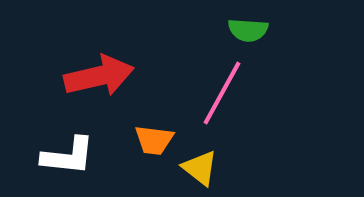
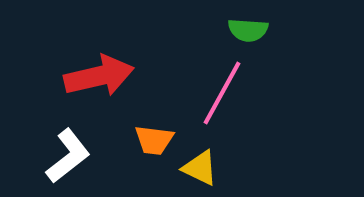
white L-shape: rotated 44 degrees counterclockwise
yellow triangle: rotated 12 degrees counterclockwise
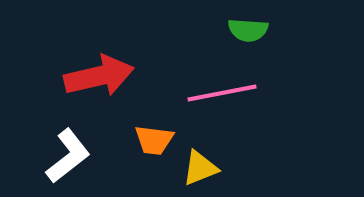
pink line: rotated 50 degrees clockwise
yellow triangle: rotated 48 degrees counterclockwise
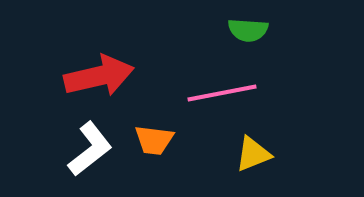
white L-shape: moved 22 px right, 7 px up
yellow triangle: moved 53 px right, 14 px up
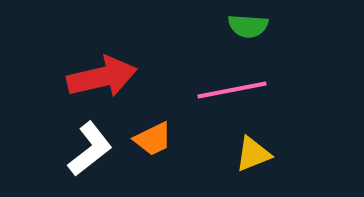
green semicircle: moved 4 px up
red arrow: moved 3 px right, 1 px down
pink line: moved 10 px right, 3 px up
orange trapezoid: moved 1 px left, 1 px up; rotated 33 degrees counterclockwise
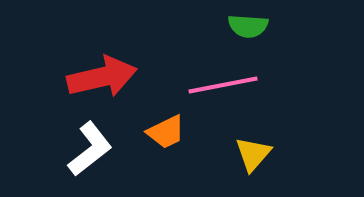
pink line: moved 9 px left, 5 px up
orange trapezoid: moved 13 px right, 7 px up
yellow triangle: rotated 27 degrees counterclockwise
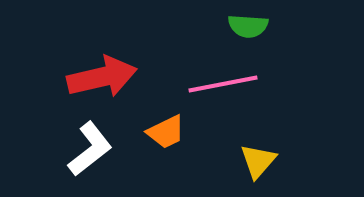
pink line: moved 1 px up
yellow triangle: moved 5 px right, 7 px down
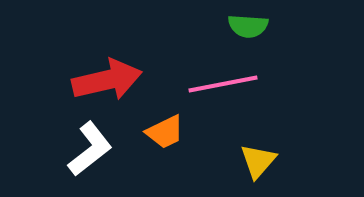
red arrow: moved 5 px right, 3 px down
orange trapezoid: moved 1 px left
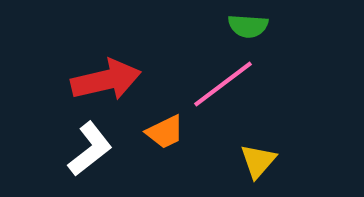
red arrow: moved 1 px left
pink line: rotated 26 degrees counterclockwise
